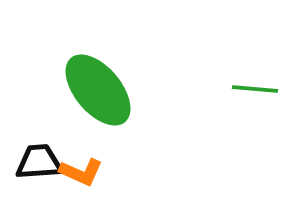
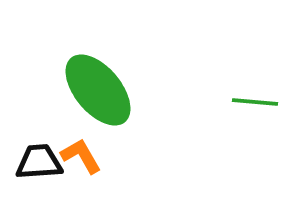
green line: moved 13 px down
orange L-shape: moved 16 px up; rotated 144 degrees counterclockwise
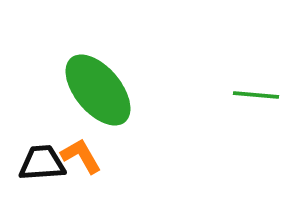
green line: moved 1 px right, 7 px up
black trapezoid: moved 3 px right, 1 px down
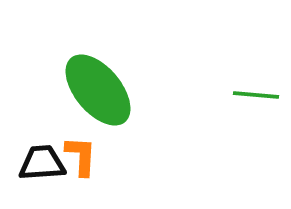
orange L-shape: rotated 33 degrees clockwise
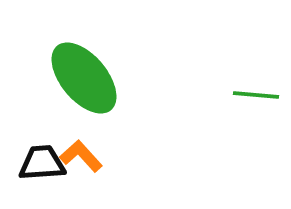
green ellipse: moved 14 px left, 12 px up
orange L-shape: rotated 45 degrees counterclockwise
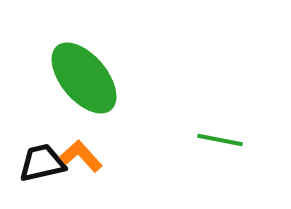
green line: moved 36 px left, 45 px down; rotated 6 degrees clockwise
black trapezoid: rotated 9 degrees counterclockwise
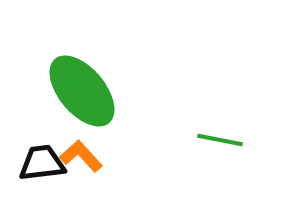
green ellipse: moved 2 px left, 13 px down
black trapezoid: rotated 6 degrees clockwise
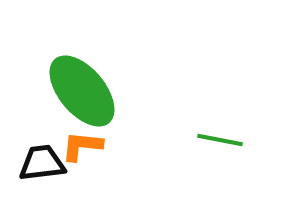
orange L-shape: moved 1 px right, 10 px up; rotated 42 degrees counterclockwise
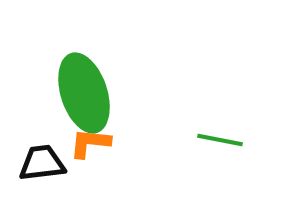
green ellipse: moved 2 px right, 2 px down; rotated 22 degrees clockwise
orange L-shape: moved 8 px right, 3 px up
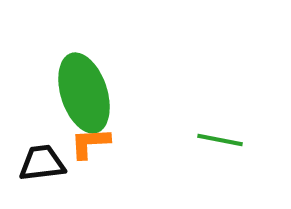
orange L-shape: rotated 9 degrees counterclockwise
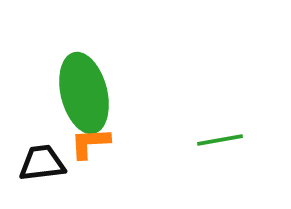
green ellipse: rotated 4 degrees clockwise
green line: rotated 21 degrees counterclockwise
